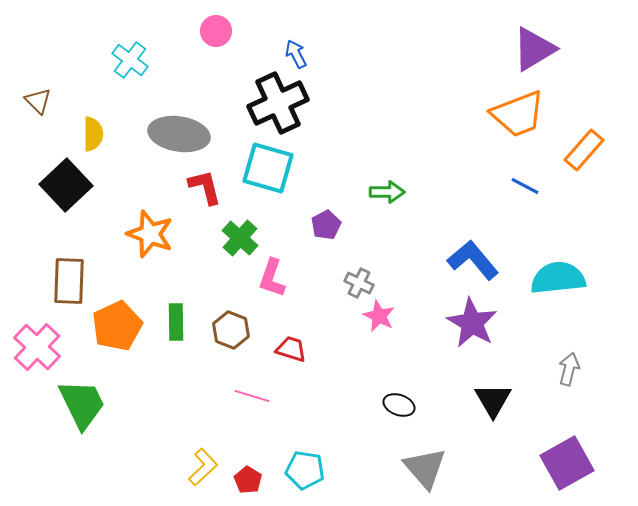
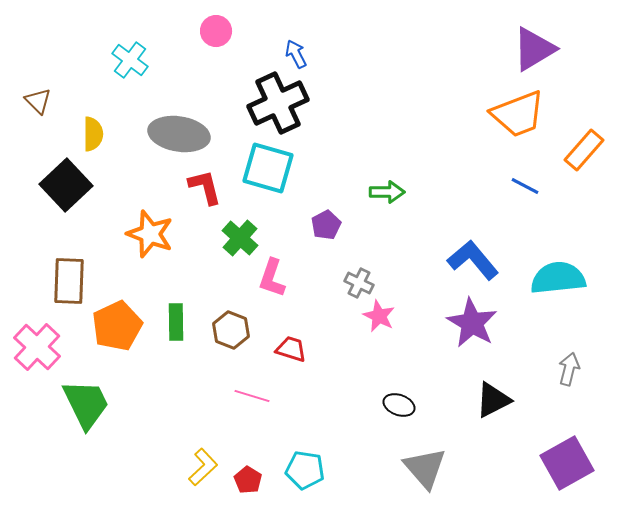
black triangle: rotated 33 degrees clockwise
green trapezoid: moved 4 px right
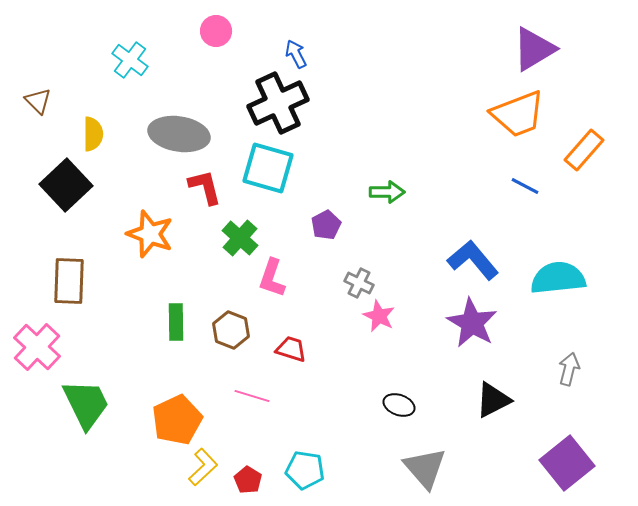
orange pentagon: moved 60 px right, 94 px down
purple square: rotated 10 degrees counterclockwise
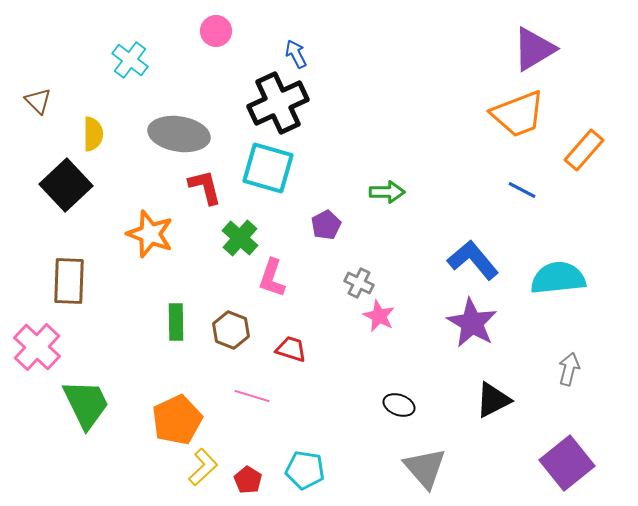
blue line: moved 3 px left, 4 px down
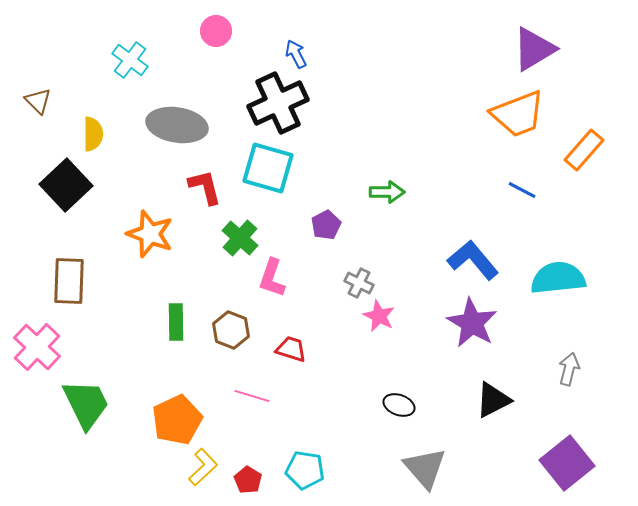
gray ellipse: moved 2 px left, 9 px up
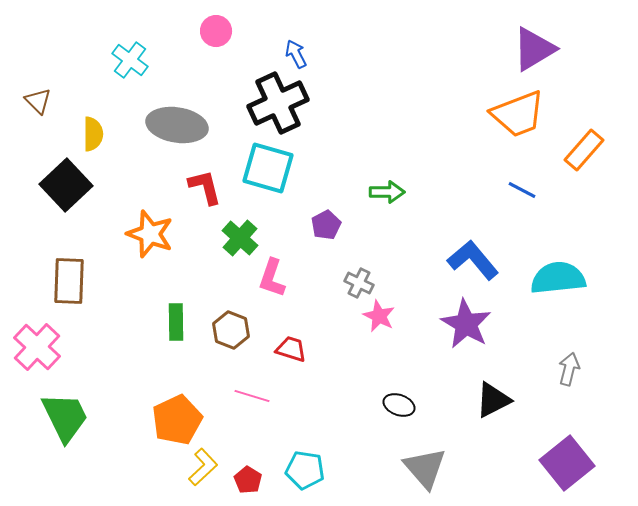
purple star: moved 6 px left, 1 px down
green trapezoid: moved 21 px left, 13 px down
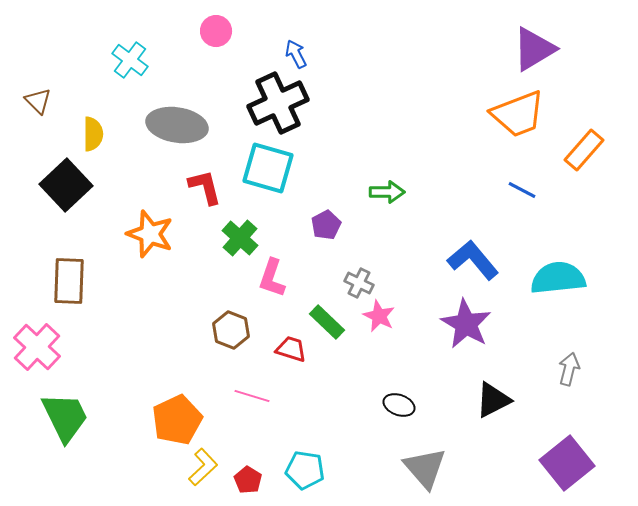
green rectangle: moved 151 px right; rotated 45 degrees counterclockwise
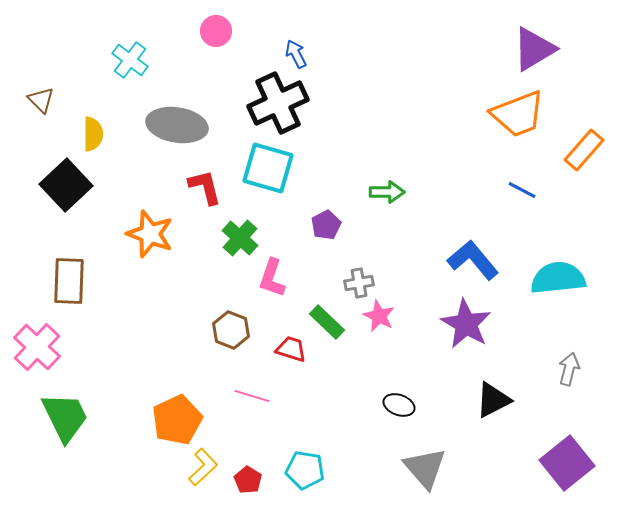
brown triangle: moved 3 px right, 1 px up
gray cross: rotated 36 degrees counterclockwise
